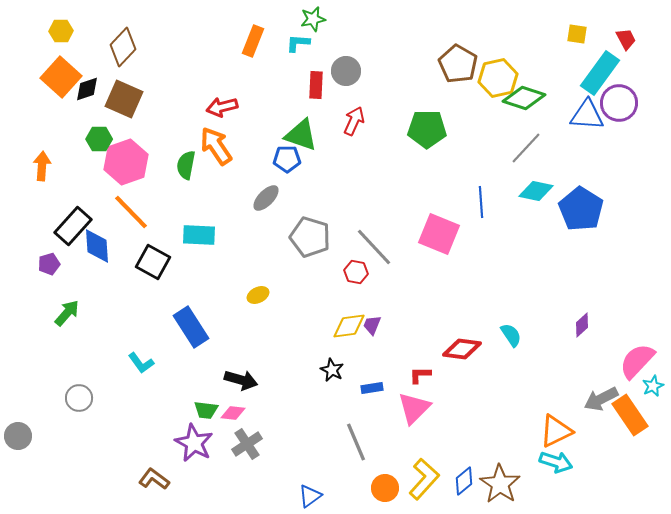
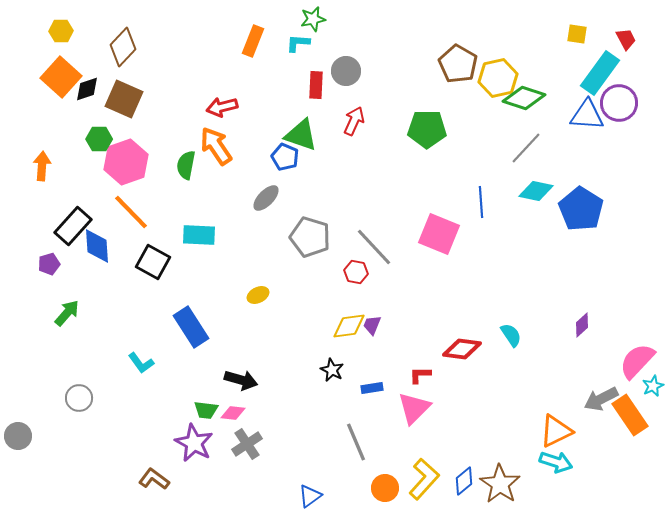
blue pentagon at (287, 159): moved 2 px left, 2 px up; rotated 24 degrees clockwise
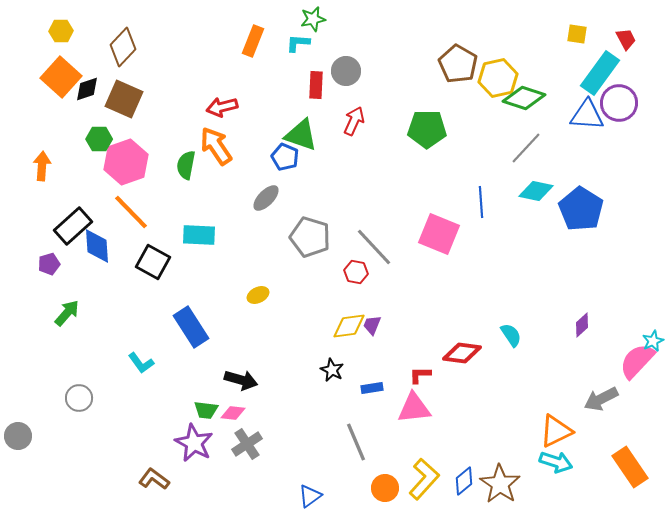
black rectangle at (73, 226): rotated 6 degrees clockwise
red diamond at (462, 349): moved 4 px down
cyan star at (653, 386): moved 45 px up
pink triangle at (414, 408): rotated 39 degrees clockwise
orange rectangle at (630, 415): moved 52 px down
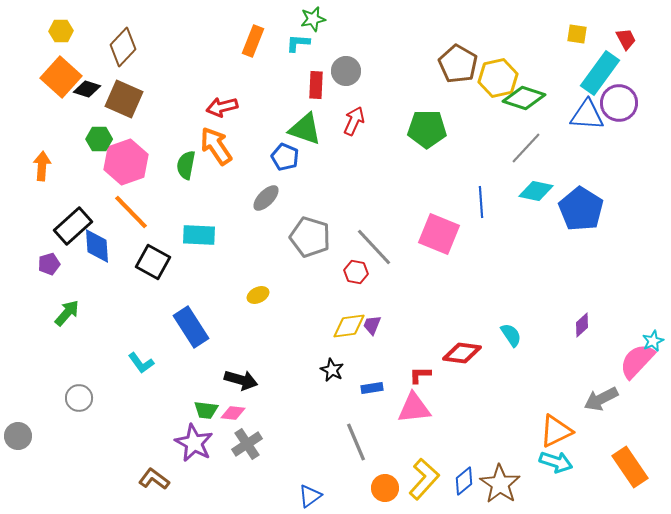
black diamond at (87, 89): rotated 36 degrees clockwise
green triangle at (301, 135): moved 4 px right, 6 px up
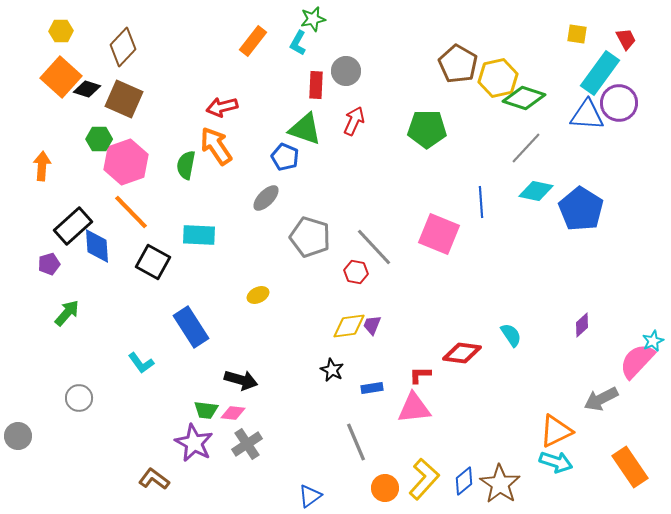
orange rectangle at (253, 41): rotated 16 degrees clockwise
cyan L-shape at (298, 43): rotated 65 degrees counterclockwise
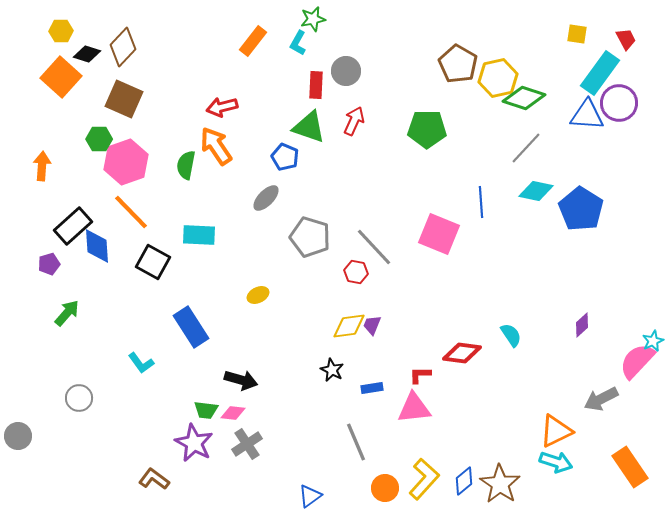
black diamond at (87, 89): moved 35 px up
green triangle at (305, 129): moved 4 px right, 2 px up
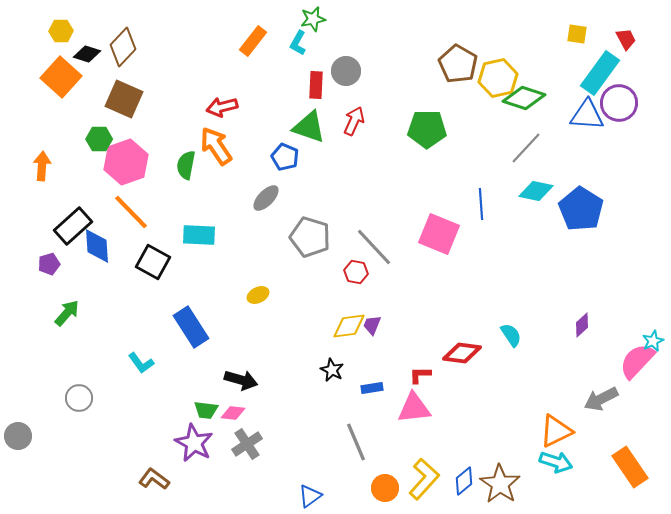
blue line at (481, 202): moved 2 px down
